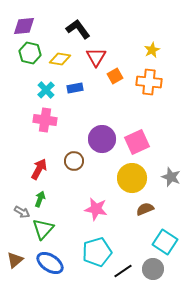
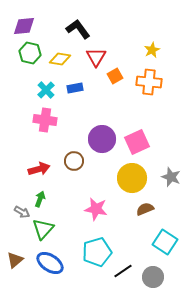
red arrow: rotated 45 degrees clockwise
gray circle: moved 8 px down
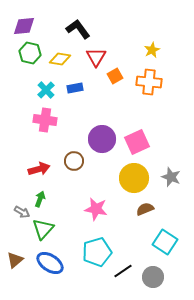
yellow circle: moved 2 px right
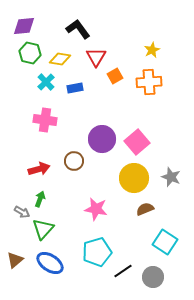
orange cross: rotated 10 degrees counterclockwise
cyan cross: moved 8 px up
pink square: rotated 15 degrees counterclockwise
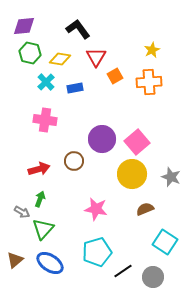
yellow circle: moved 2 px left, 4 px up
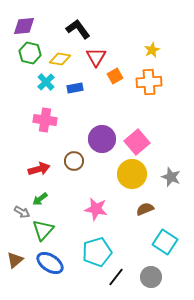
green arrow: rotated 147 degrees counterclockwise
green triangle: moved 1 px down
black line: moved 7 px left, 6 px down; rotated 18 degrees counterclockwise
gray circle: moved 2 px left
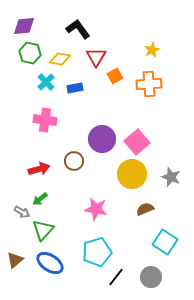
orange cross: moved 2 px down
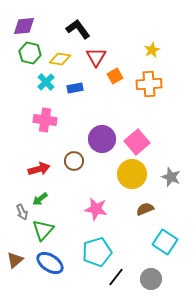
gray arrow: rotated 35 degrees clockwise
gray circle: moved 2 px down
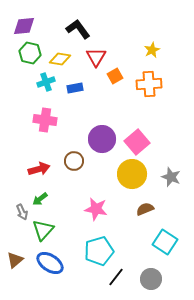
cyan cross: rotated 24 degrees clockwise
cyan pentagon: moved 2 px right, 1 px up
